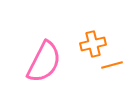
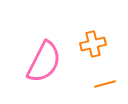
orange line: moved 7 px left, 19 px down
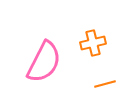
orange cross: moved 1 px up
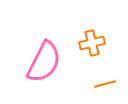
orange cross: moved 1 px left
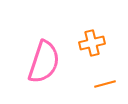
pink semicircle: rotated 9 degrees counterclockwise
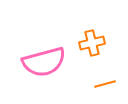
pink semicircle: rotated 57 degrees clockwise
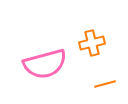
pink semicircle: moved 1 px right, 2 px down
